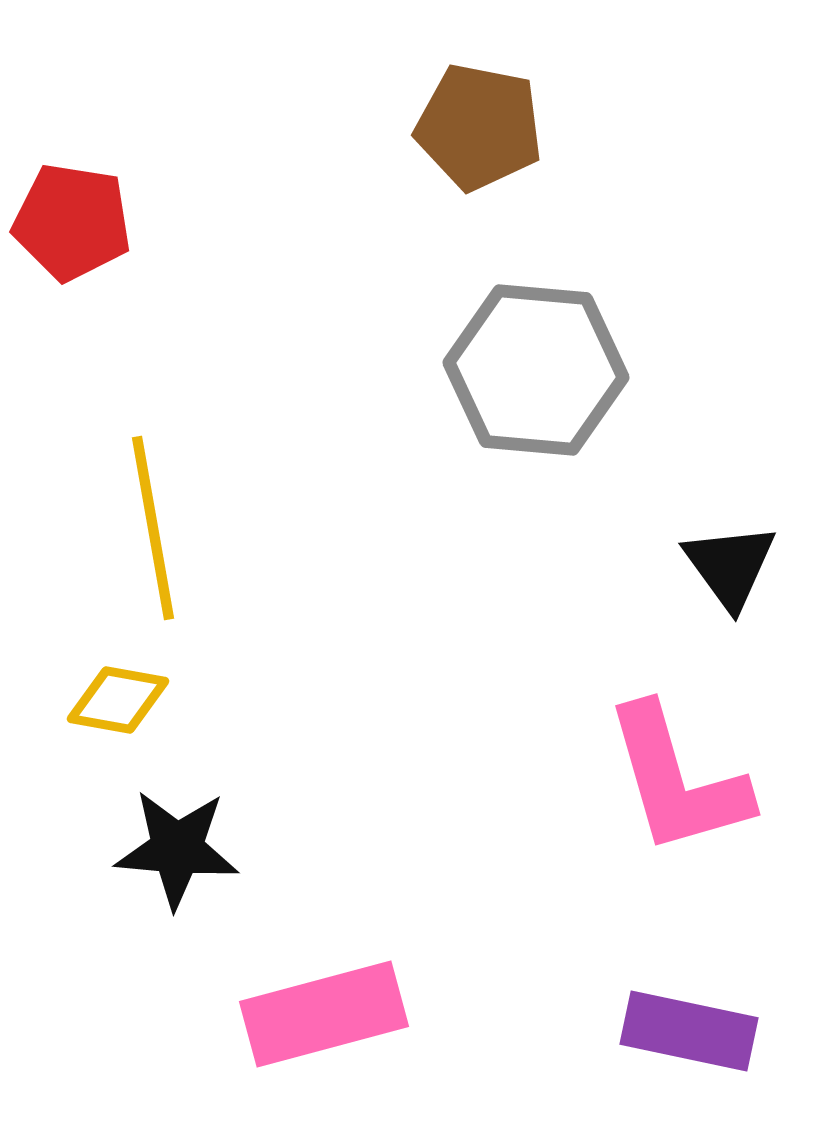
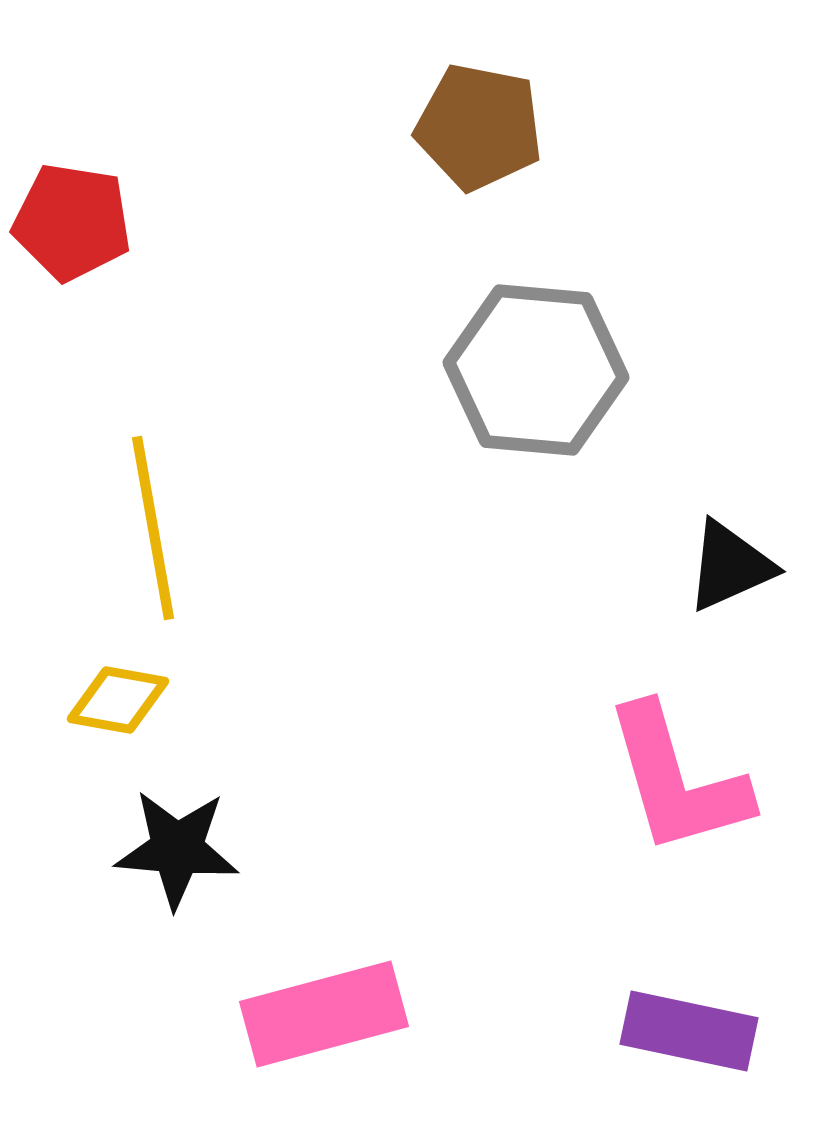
black triangle: rotated 42 degrees clockwise
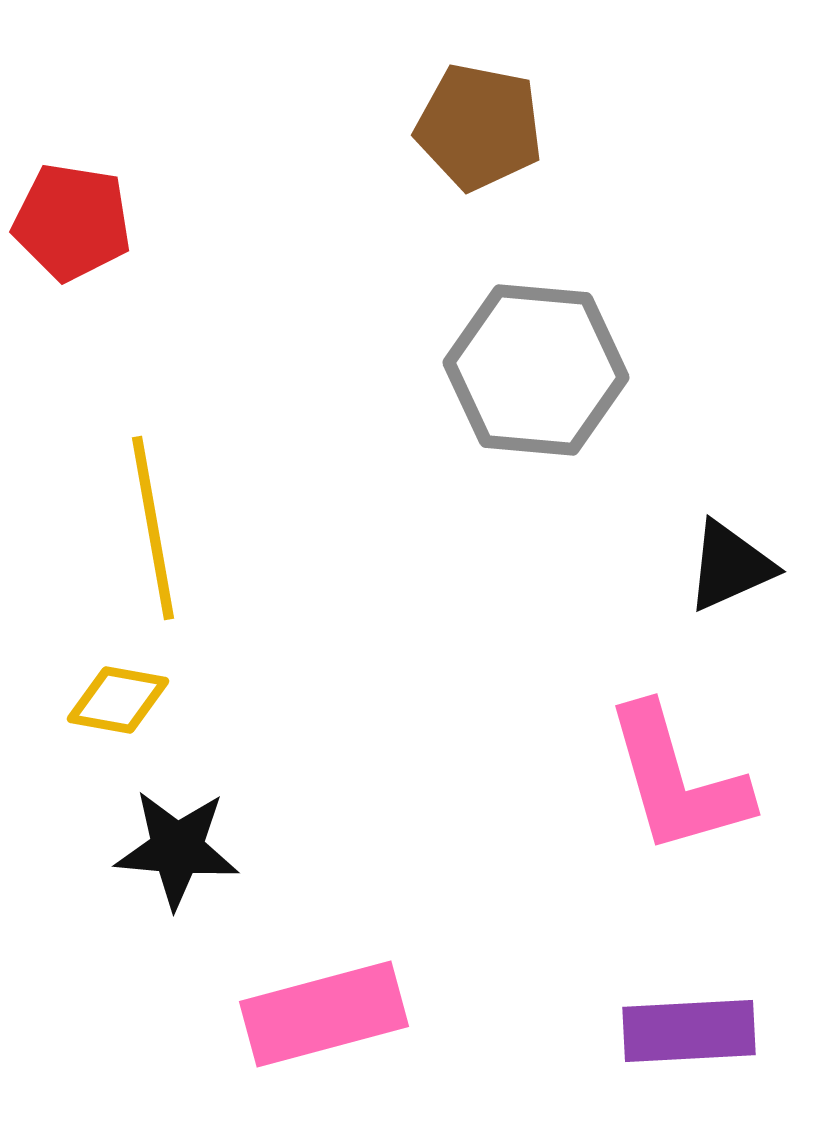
purple rectangle: rotated 15 degrees counterclockwise
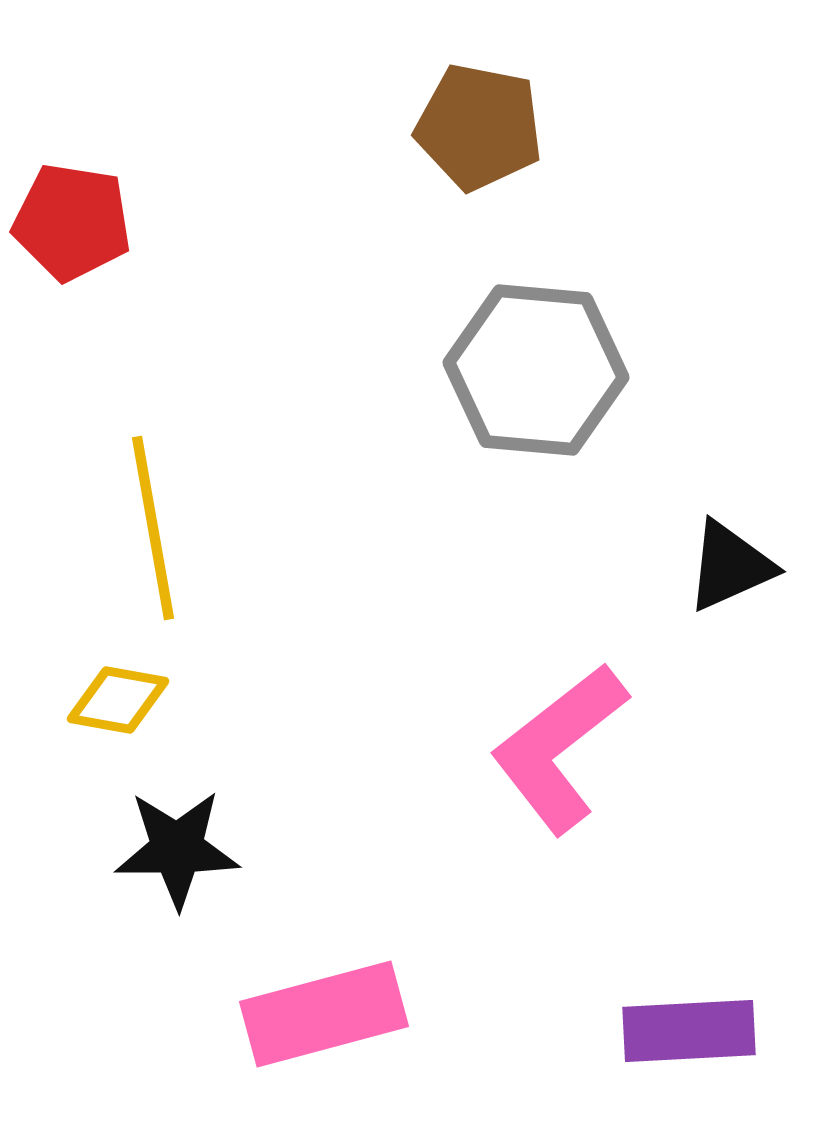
pink L-shape: moved 118 px left, 32 px up; rotated 68 degrees clockwise
black star: rotated 5 degrees counterclockwise
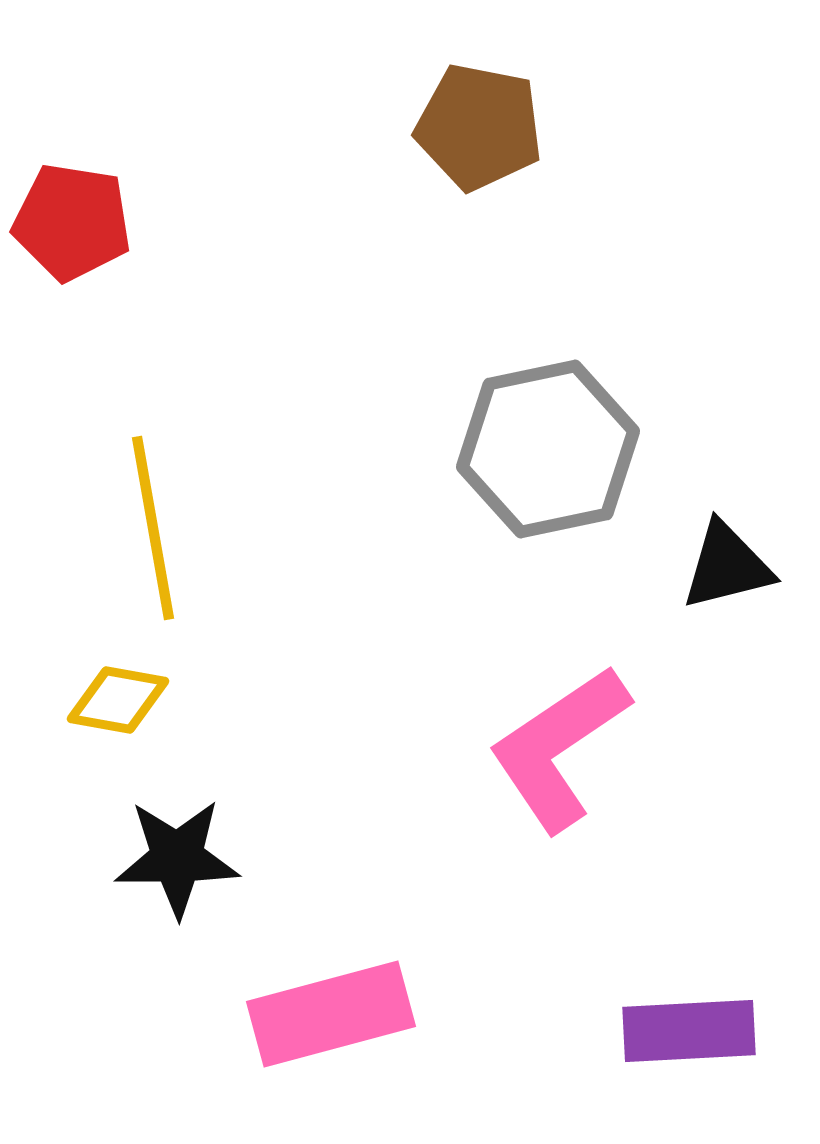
gray hexagon: moved 12 px right, 79 px down; rotated 17 degrees counterclockwise
black triangle: moved 3 px left; rotated 10 degrees clockwise
pink L-shape: rotated 4 degrees clockwise
black star: moved 9 px down
pink rectangle: moved 7 px right
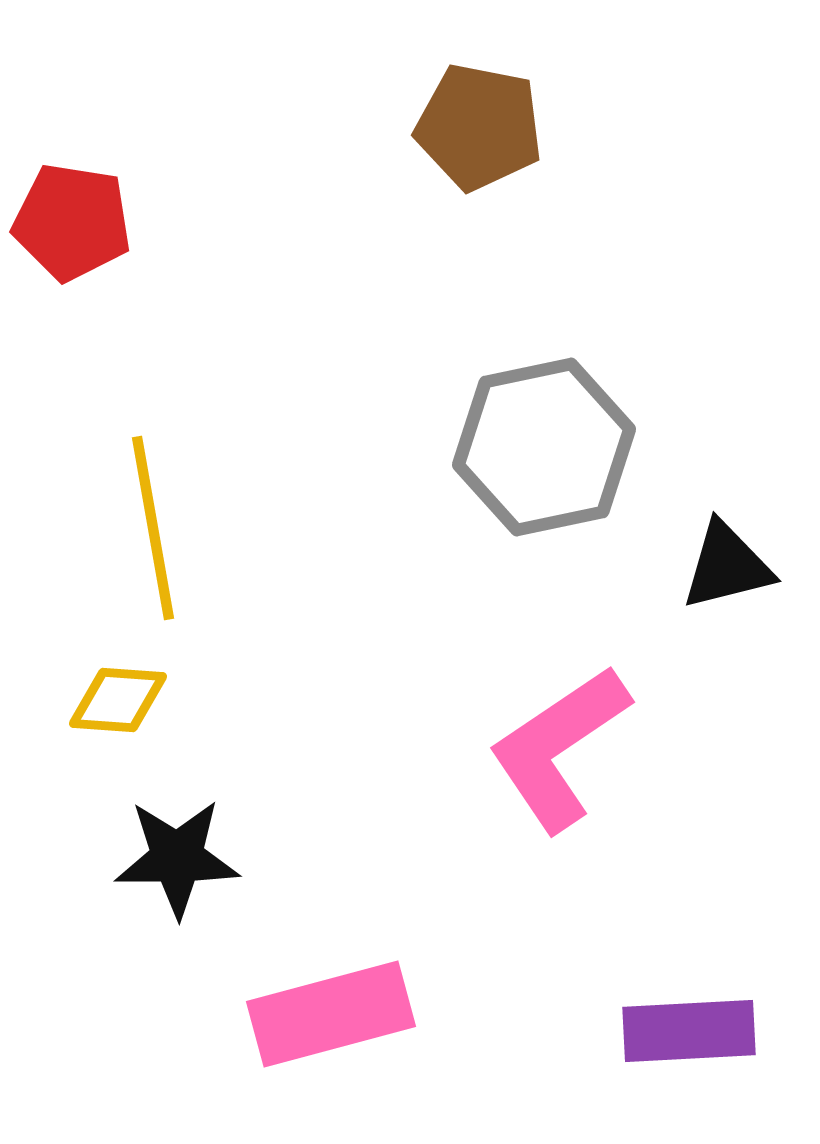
gray hexagon: moved 4 px left, 2 px up
yellow diamond: rotated 6 degrees counterclockwise
